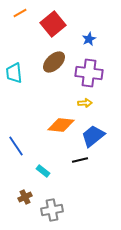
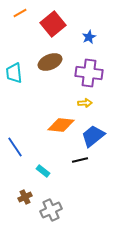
blue star: moved 2 px up
brown ellipse: moved 4 px left; rotated 20 degrees clockwise
blue line: moved 1 px left, 1 px down
gray cross: moved 1 px left; rotated 15 degrees counterclockwise
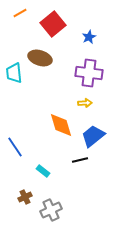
brown ellipse: moved 10 px left, 4 px up; rotated 40 degrees clockwise
orange diamond: rotated 68 degrees clockwise
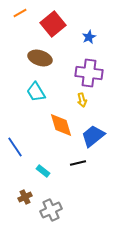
cyan trapezoid: moved 22 px right, 19 px down; rotated 25 degrees counterclockwise
yellow arrow: moved 3 px left, 3 px up; rotated 80 degrees clockwise
black line: moved 2 px left, 3 px down
